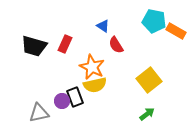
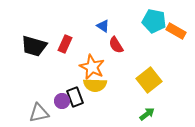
yellow semicircle: rotated 15 degrees clockwise
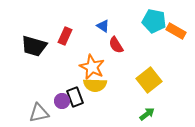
red rectangle: moved 8 px up
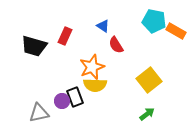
orange star: rotated 25 degrees clockwise
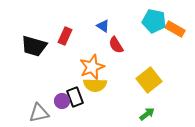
orange rectangle: moved 1 px left, 2 px up
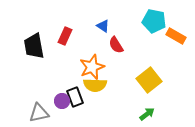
orange rectangle: moved 1 px right, 7 px down
black trapezoid: rotated 64 degrees clockwise
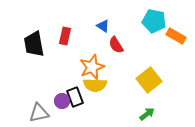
red rectangle: rotated 12 degrees counterclockwise
black trapezoid: moved 2 px up
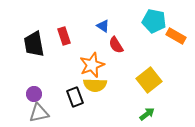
red rectangle: moved 1 px left; rotated 30 degrees counterclockwise
orange star: moved 2 px up
purple circle: moved 28 px left, 7 px up
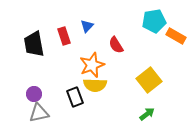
cyan pentagon: rotated 20 degrees counterclockwise
blue triangle: moved 16 px left; rotated 40 degrees clockwise
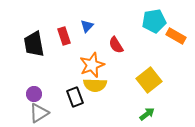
gray triangle: rotated 20 degrees counterclockwise
